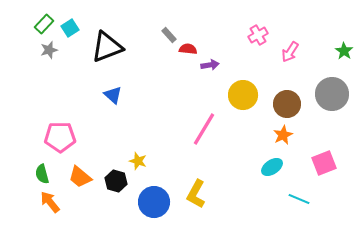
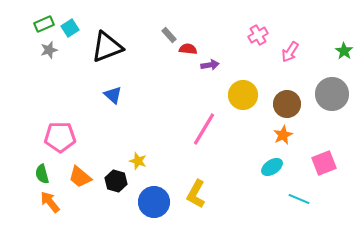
green rectangle: rotated 24 degrees clockwise
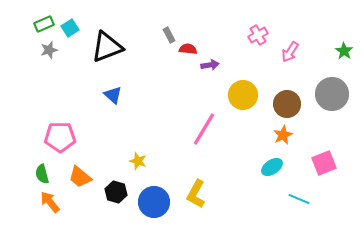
gray rectangle: rotated 14 degrees clockwise
black hexagon: moved 11 px down
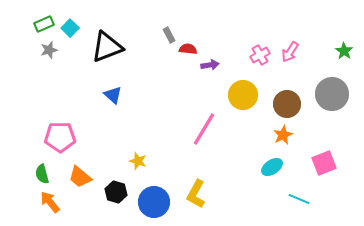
cyan square: rotated 12 degrees counterclockwise
pink cross: moved 2 px right, 20 px down
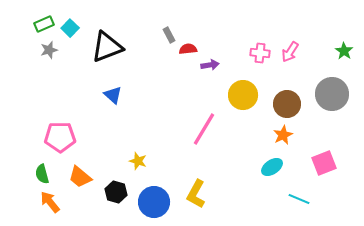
red semicircle: rotated 12 degrees counterclockwise
pink cross: moved 2 px up; rotated 36 degrees clockwise
